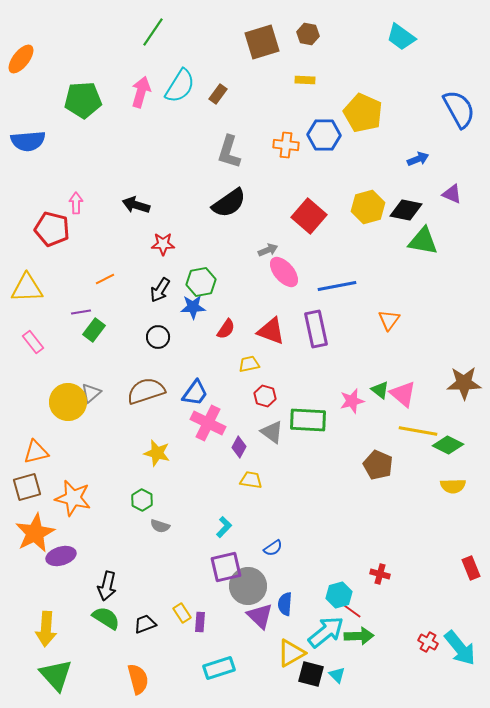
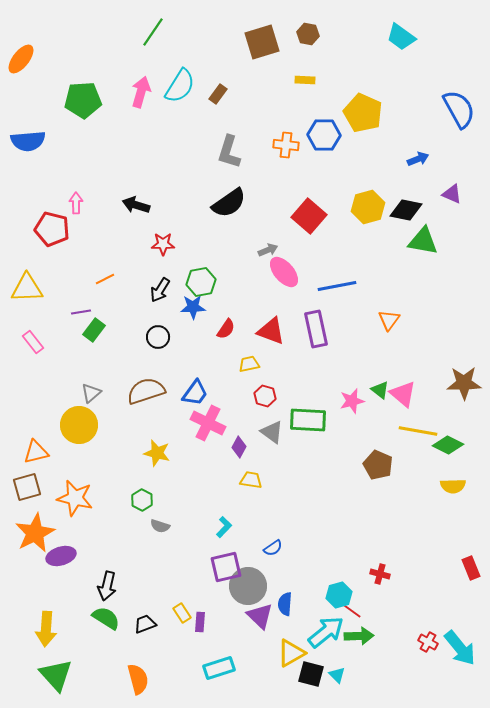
yellow circle at (68, 402): moved 11 px right, 23 px down
orange star at (73, 498): moved 2 px right
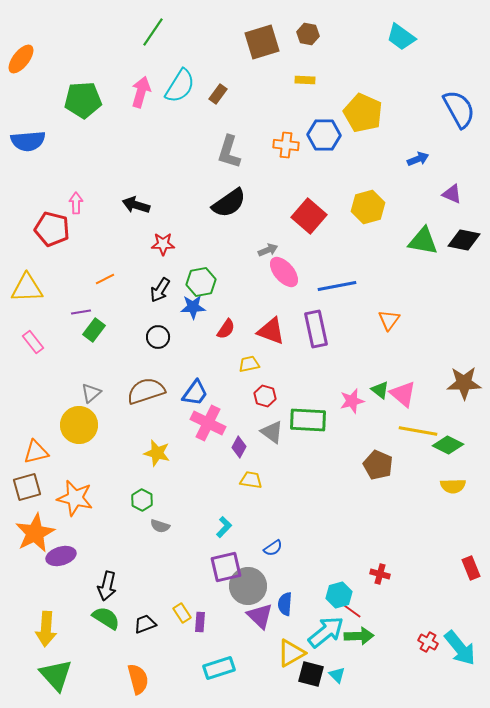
black diamond at (406, 210): moved 58 px right, 30 px down
